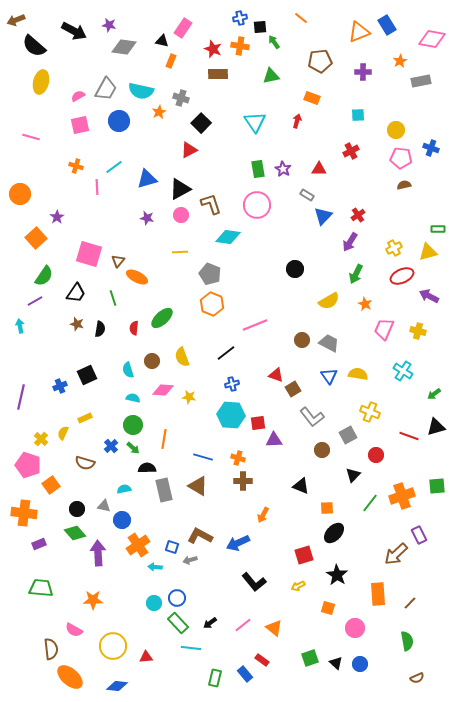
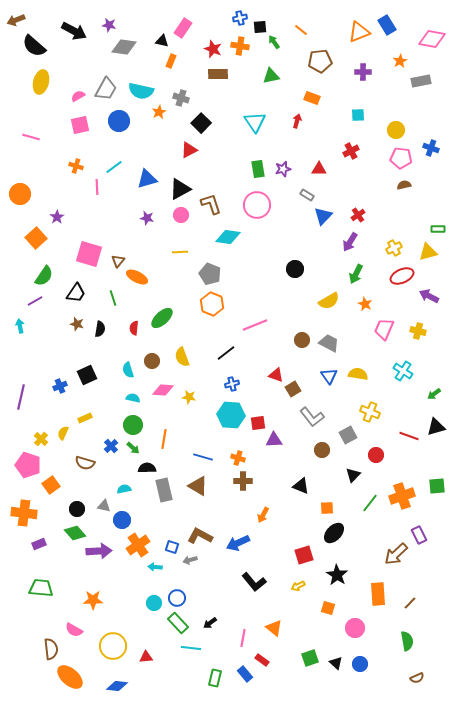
orange line at (301, 18): moved 12 px down
purple star at (283, 169): rotated 28 degrees clockwise
purple arrow at (98, 553): moved 1 px right, 2 px up; rotated 90 degrees clockwise
pink line at (243, 625): moved 13 px down; rotated 42 degrees counterclockwise
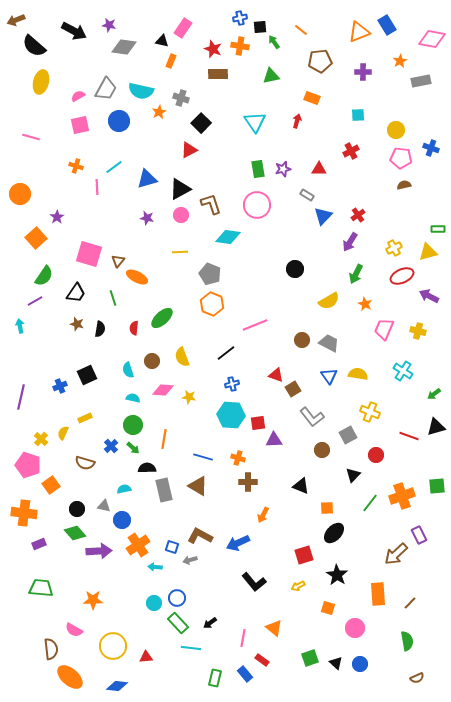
brown cross at (243, 481): moved 5 px right, 1 px down
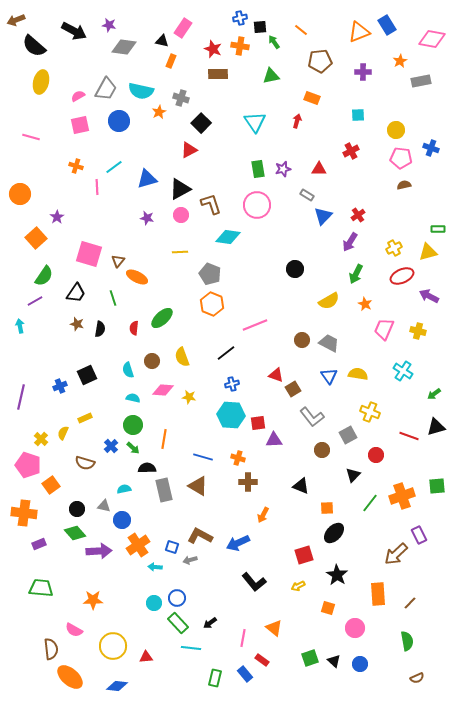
black triangle at (336, 663): moved 2 px left, 2 px up
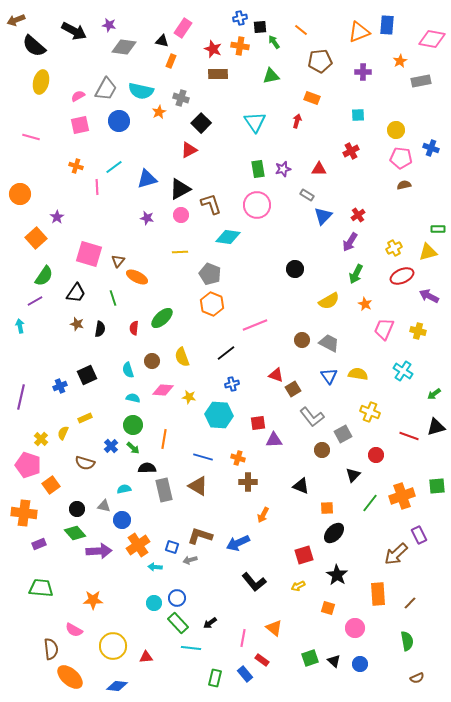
blue rectangle at (387, 25): rotated 36 degrees clockwise
cyan hexagon at (231, 415): moved 12 px left
gray square at (348, 435): moved 5 px left, 1 px up
brown L-shape at (200, 536): rotated 10 degrees counterclockwise
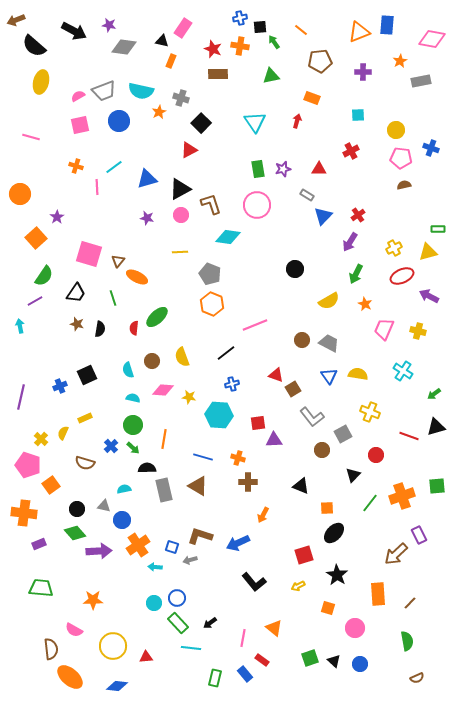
gray trapezoid at (106, 89): moved 2 px left, 2 px down; rotated 40 degrees clockwise
green ellipse at (162, 318): moved 5 px left, 1 px up
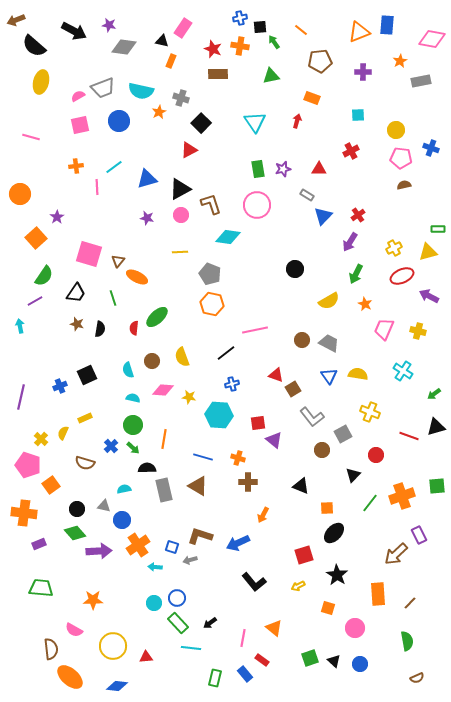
gray trapezoid at (104, 91): moved 1 px left, 3 px up
orange cross at (76, 166): rotated 24 degrees counterclockwise
orange hexagon at (212, 304): rotated 10 degrees counterclockwise
pink line at (255, 325): moved 5 px down; rotated 10 degrees clockwise
purple triangle at (274, 440): rotated 42 degrees clockwise
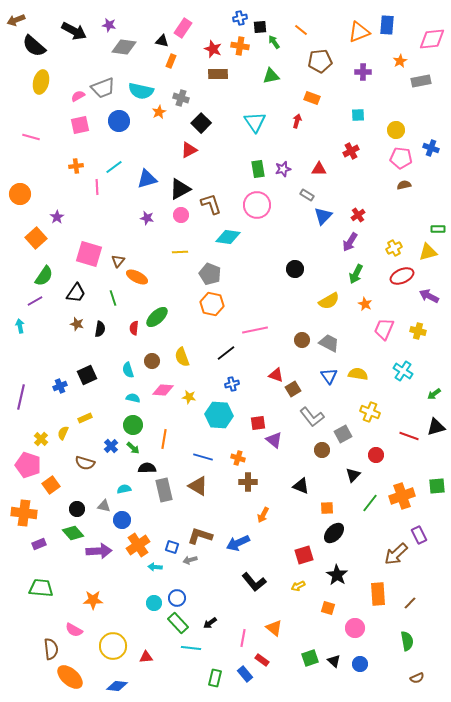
pink diamond at (432, 39): rotated 16 degrees counterclockwise
green diamond at (75, 533): moved 2 px left
